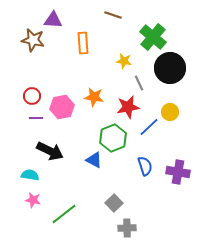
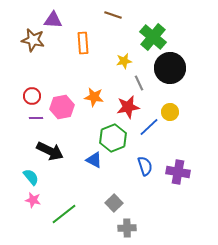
yellow star: rotated 21 degrees counterclockwise
cyan semicircle: moved 1 px right, 2 px down; rotated 42 degrees clockwise
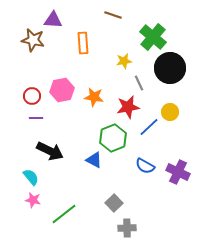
pink hexagon: moved 17 px up
blue semicircle: rotated 138 degrees clockwise
purple cross: rotated 15 degrees clockwise
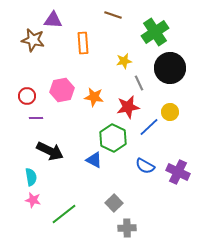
green cross: moved 2 px right, 5 px up; rotated 16 degrees clockwise
red circle: moved 5 px left
green hexagon: rotated 12 degrees counterclockwise
cyan semicircle: rotated 30 degrees clockwise
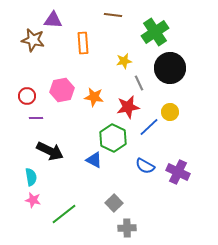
brown line: rotated 12 degrees counterclockwise
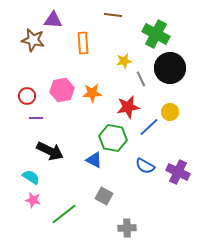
green cross: moved 1 px right, 2 px down; rotated 28 degrees counterclockwise
gray line: moved 2 px right, 4 px up
orange star: moved 2 px left, 4 px up; rotated 12 degrees counterclockwise
green hexagon: rotated 16 degrees counterclockwise
cyan semicircle: rotated 48 degrees counterclockwise
gray square: moved 10 px left, 7 px up; rotated 18 degrees counterclockwise
